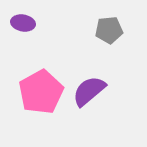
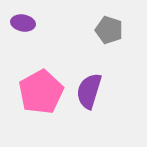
gray pentagon: rotated 24 degrees clockwise
purple semicircle: rotated 33 degrees counterclockwise
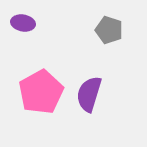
purple semicircle: moved 3 px down
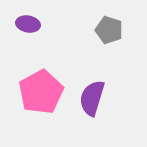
purple ellipse: moved 5 px right, 1 px down
purple semicircle: moved 3 px right, 4 px down
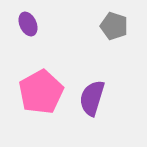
purple ellipse: rotated 55 degrees clockwise
gray pentagon: moved 5 px right, 4 px up
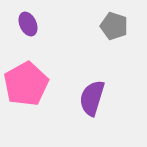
pink pentagon: moved 15 px left, 8 px up
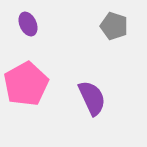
purple semicircle: rotated 138 degrees clockwise
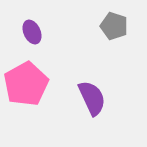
purple ellipse: moved 4 px right, 8 px down
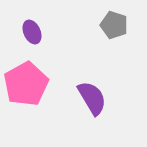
gray pentagon: moved 1 px up
purple semicircle: rotated 6 degrees counterclockwise
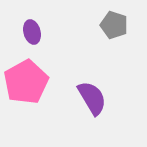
purple ellipse: rotated 10 degrees clockwise
pink pentagon: moved 2 px up
